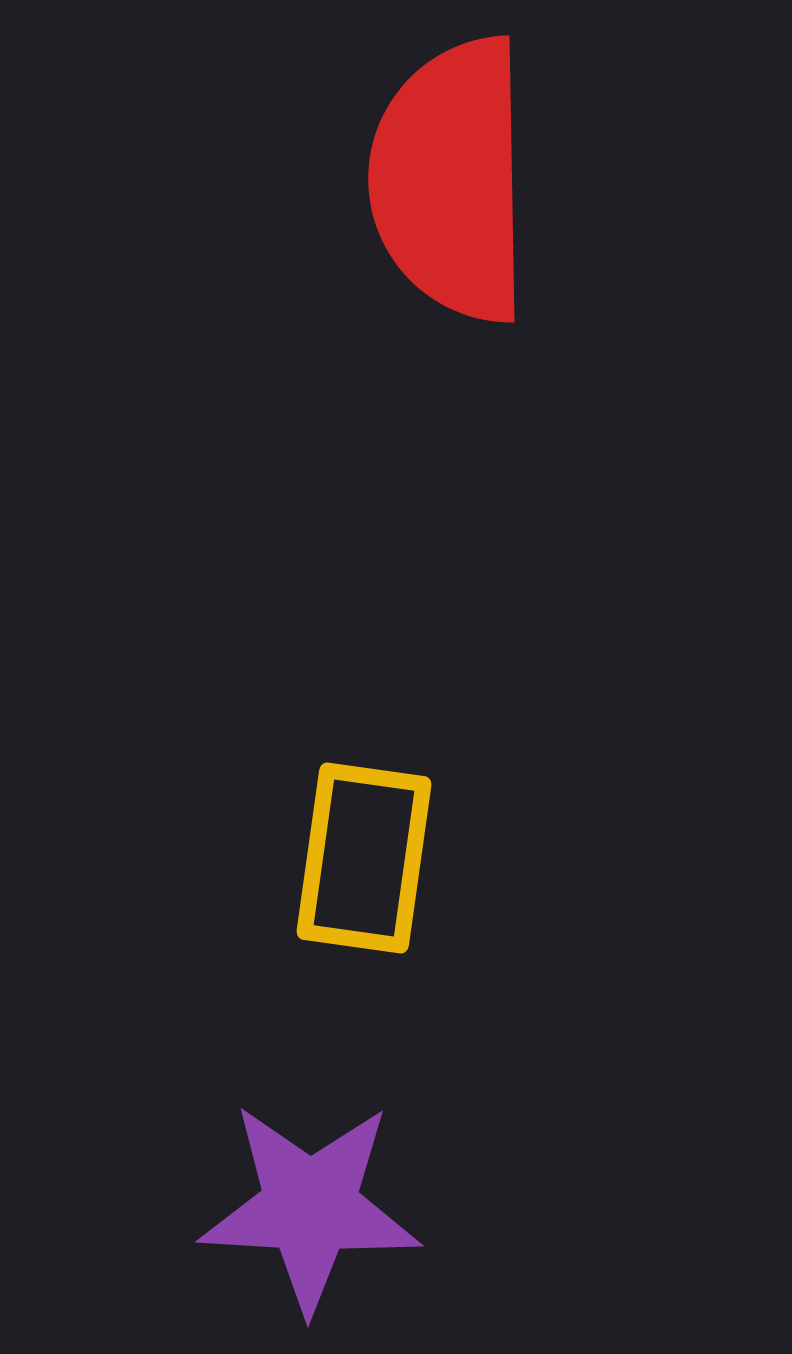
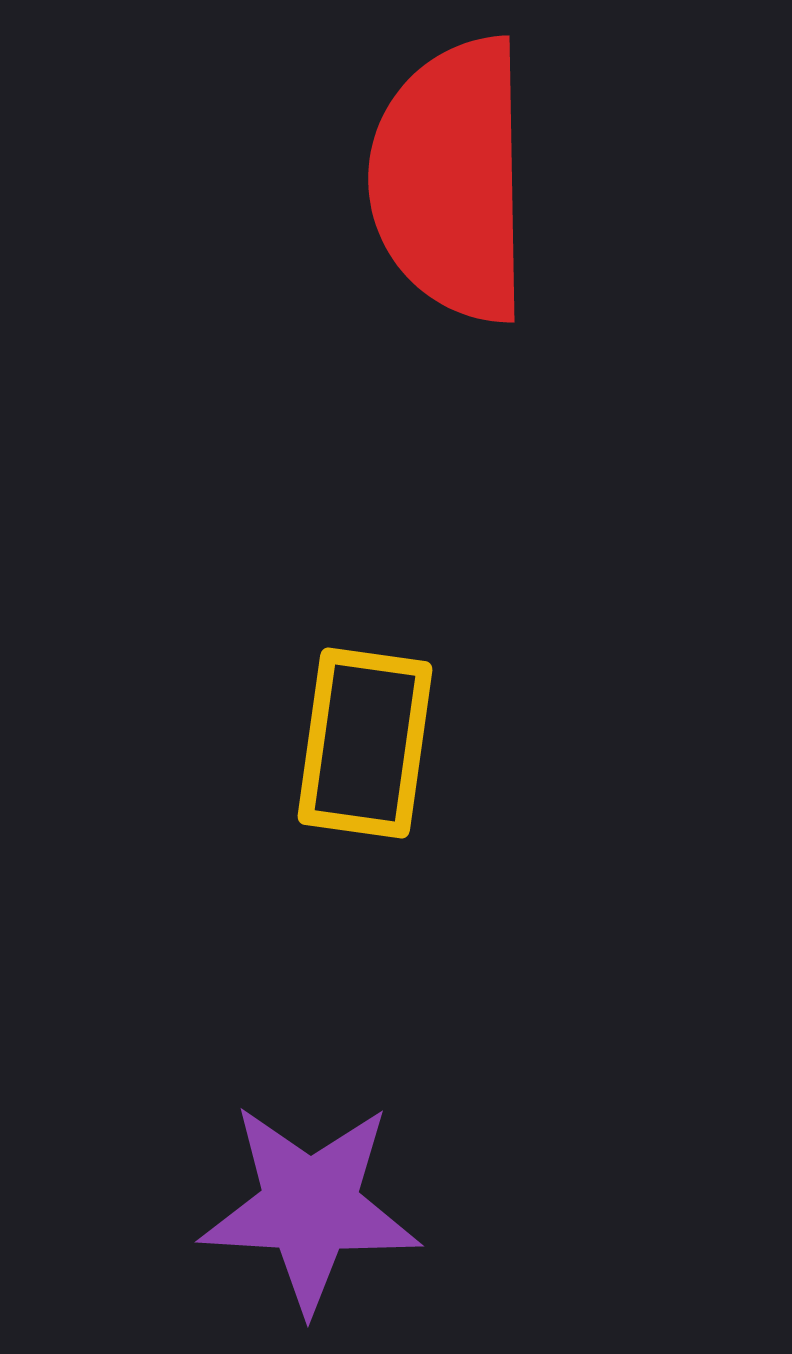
yellow rectangle: moved 1 px right, 115 px up
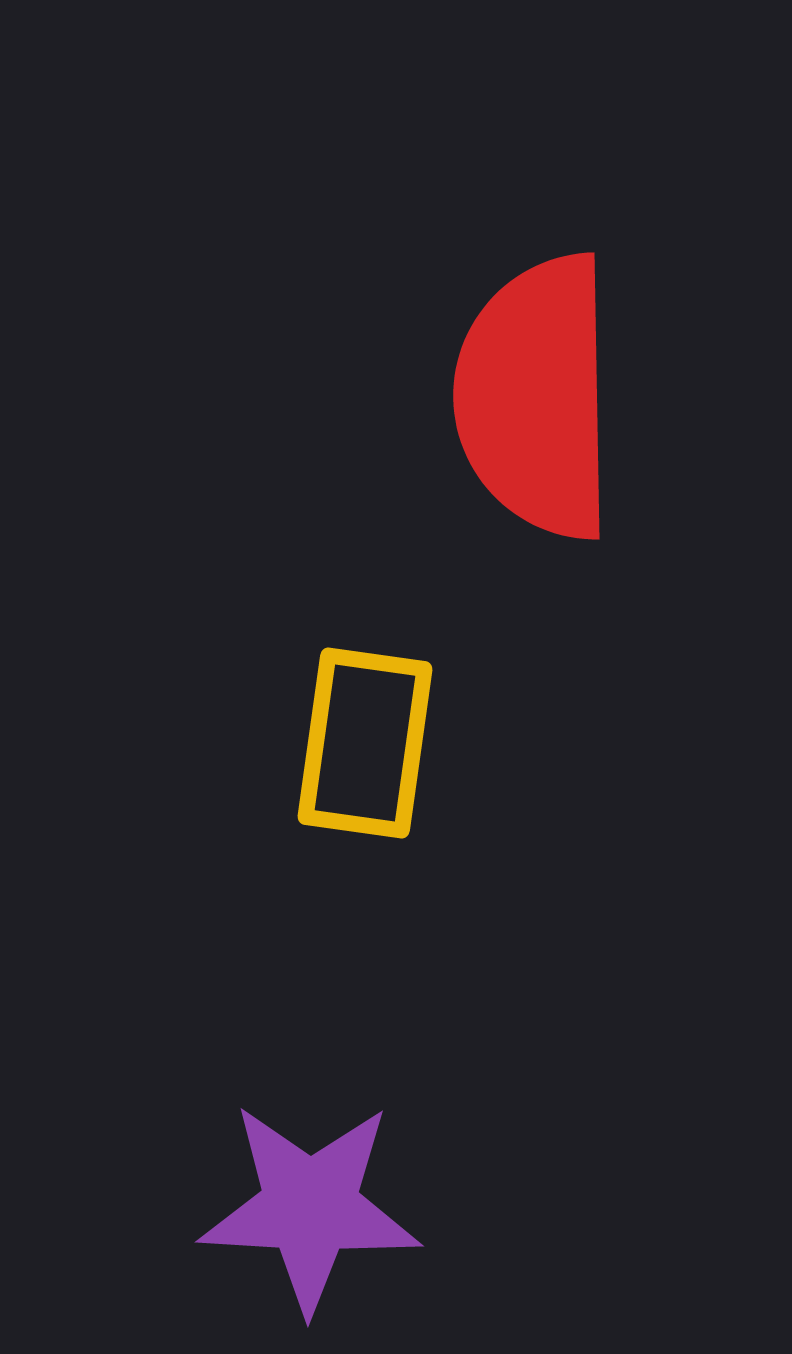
red semicircle: moved 85 px right, 217 px down
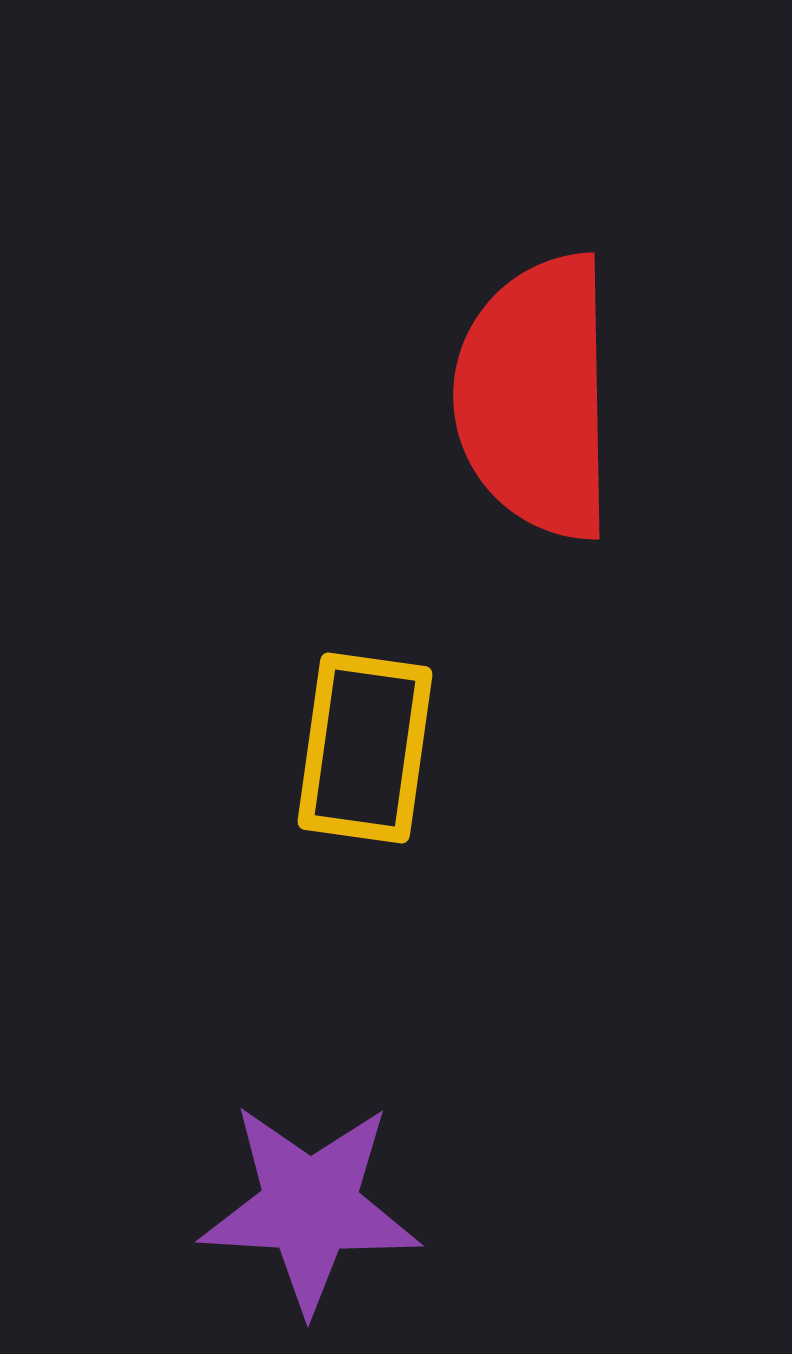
yellow rectangle: moved 5 px down
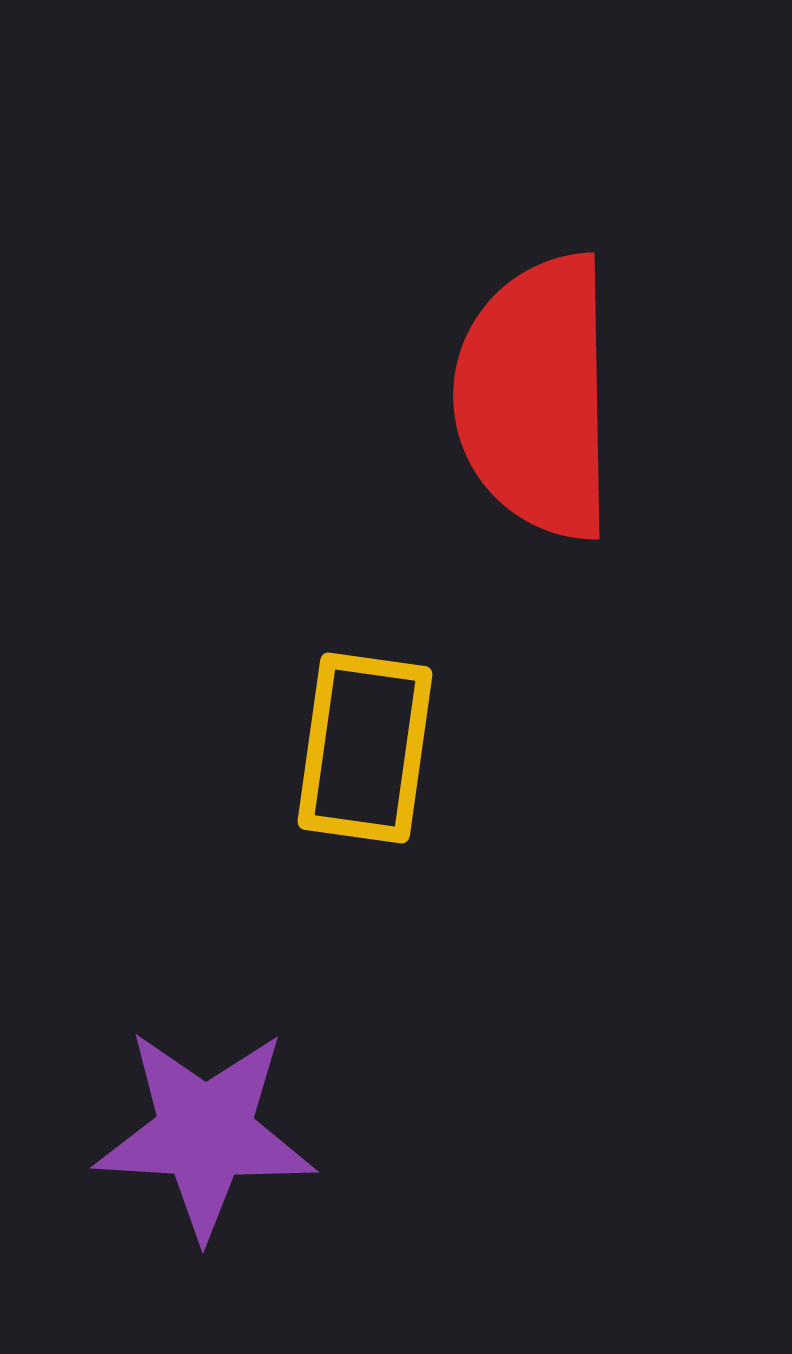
purple star: moved 105 px left, 74 px up
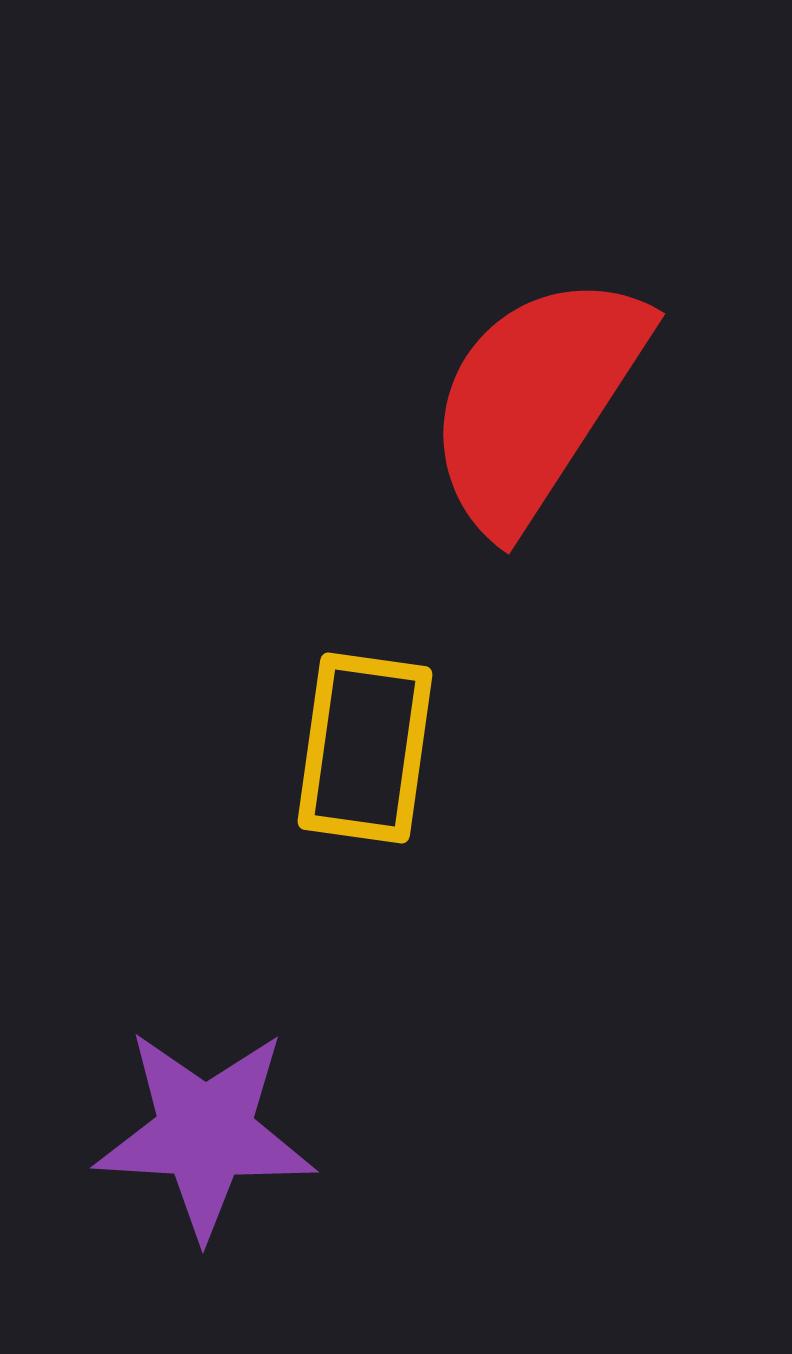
red semicircle: moved 4 px down; rotated 34 degrees clockwise
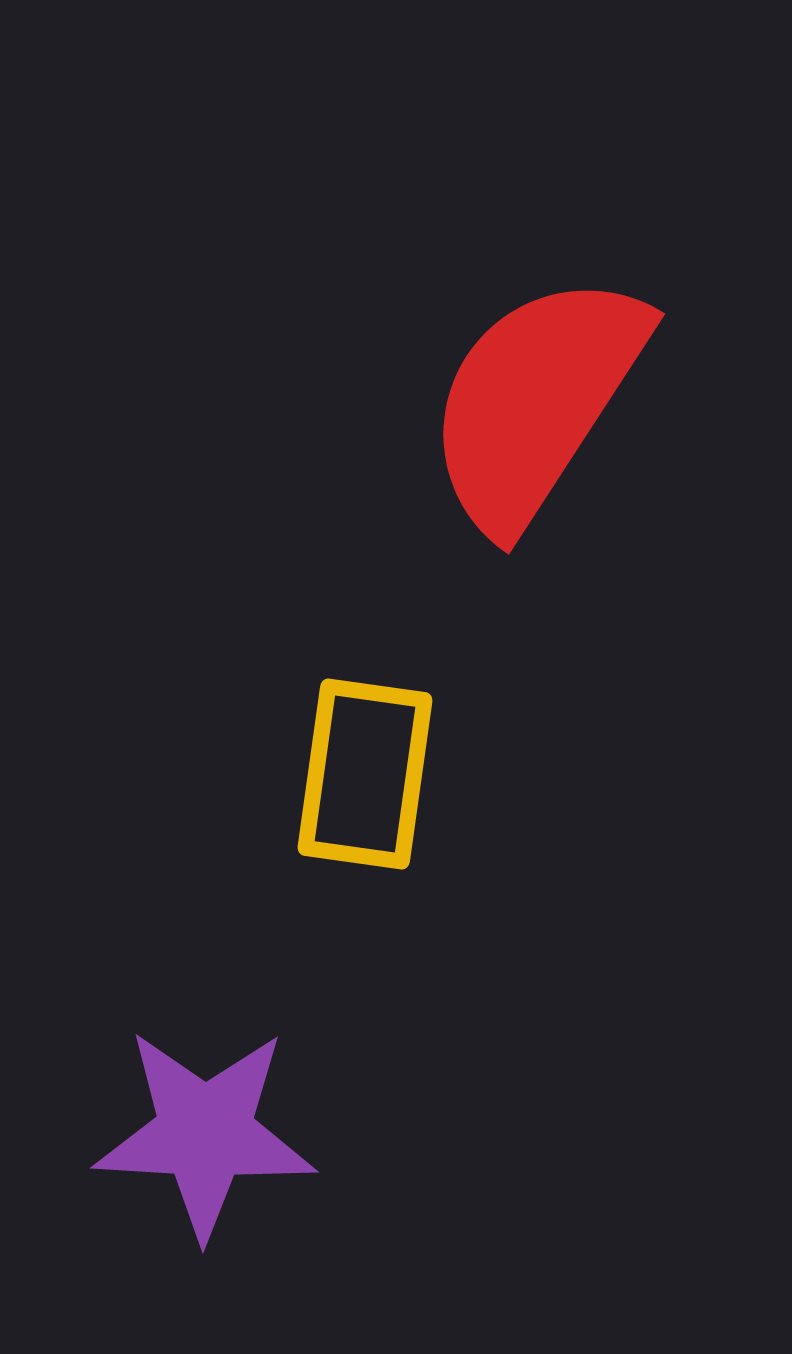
yellow rectangle: moved 26 px down
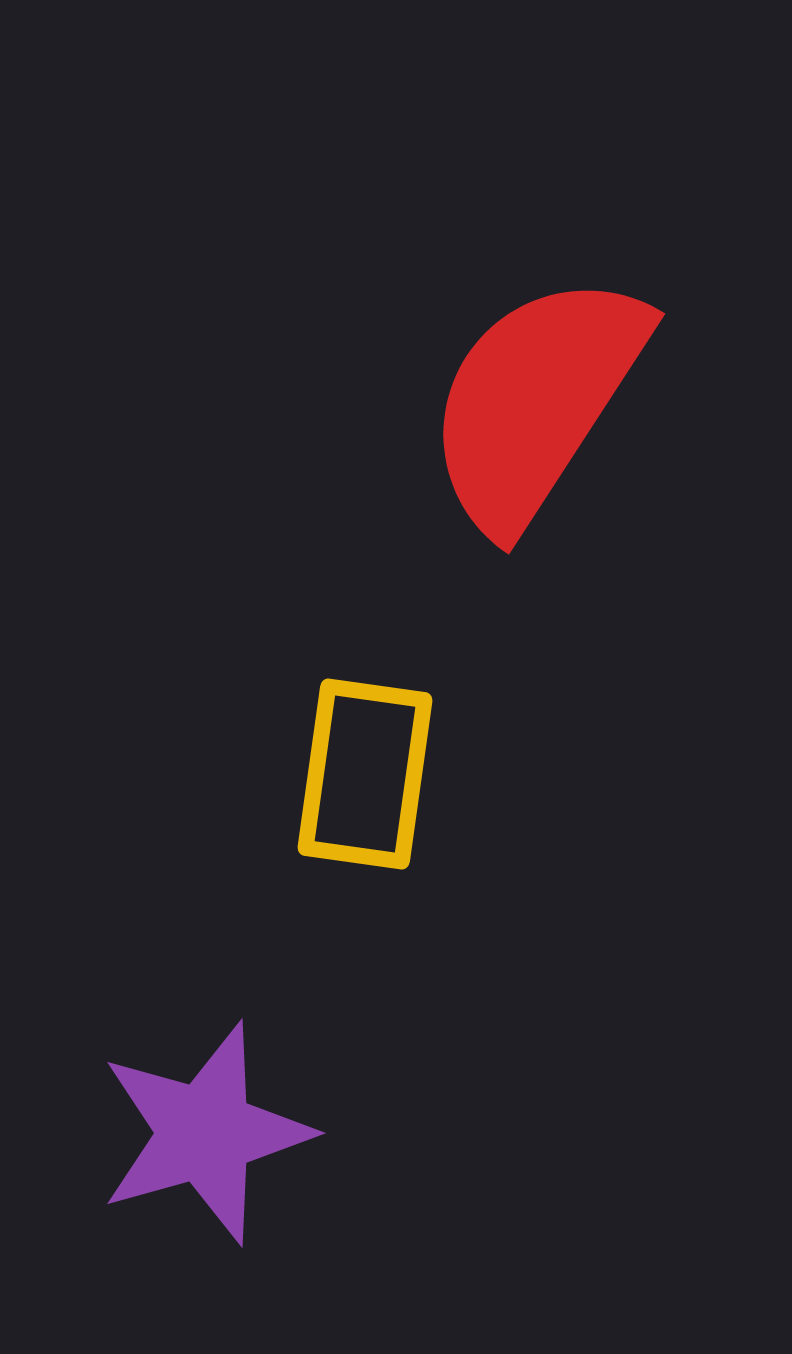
purple star: rotated 19 degrees counterclockwise
